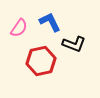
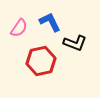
black L-shape: moved 1 px right, 1 px up
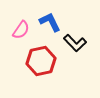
pink semicircle: moved 2 px right, 2 px down
black L-shape: rotated 25 degrees clockwise
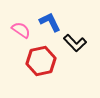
pink semicircle: rotated 90 degrees counterclockwise
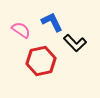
blue L-shape: moved 2 px right
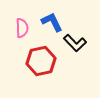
pink semicircle: moved 1 px right, 2 px up; rotated 54 degrees clockwise
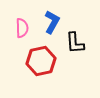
blue L-shape: rotated 55 degrees clockwise
black L-shape: rotated 40 degrees clockwise
